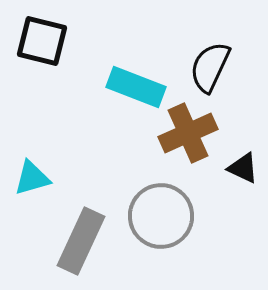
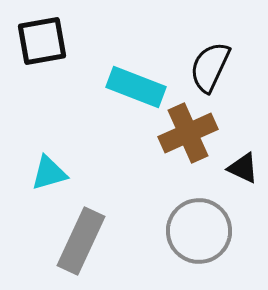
black square: rotated 24 degrees counterclockwise
cyan triangle: moved 17 px right, 5 px up
gray circle: moved 38 px right, 15 px down
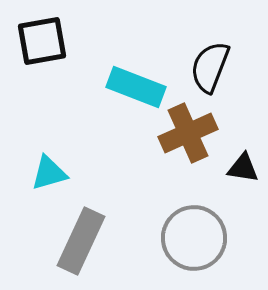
black semicircle: rotated 4 degrees counterclockwise
black triangle: rotated 16 degrees counterclockwise
gray circle: moved 5 px left, 7 px down
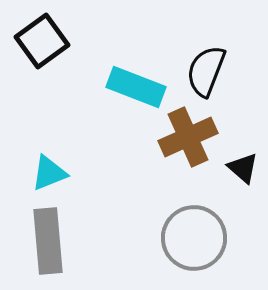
black square: rotated 26 degrees counterclockwise
black semicircle: moved 4 px left, 4 px down
brown cross: moved 4 px down
black triangle: rotated 32 degrees clockwise
cyan triangle: rotated 6 degrees counterclockwise
gray rectangle: moved 33 px left; rotated 30 degrees counterclockwise
